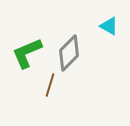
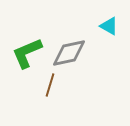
gray diamond: rotated 33 degrees clockwise
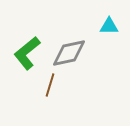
cyan triangle: rotated 30 degrees counterclockwise
green L-shape: rotated 16 degrees counterclockwise
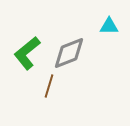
gray diamond: rotated 9 degrees counterclockwise
brown line: moved 1 px left, 1 px down
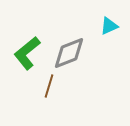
cyan triangle: rotated 24 degrees counterclockwise
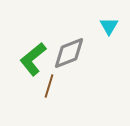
cyan triangle: rotated 36 degrees counterclockwise
green L-shape: moved 6 px right, 6 px down
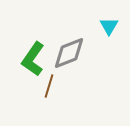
green L-shape: rotated 16 degrees counterclockwise
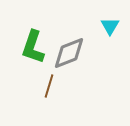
cyan triangle: moved 1 px right
green L-shape: moved 12 px up; rotated 16 degrees counterclockwise
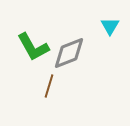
green L-shape: rotated 48 degrees counterclockwise
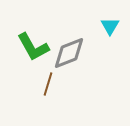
brown line: moved 1 px left, 2 px up
